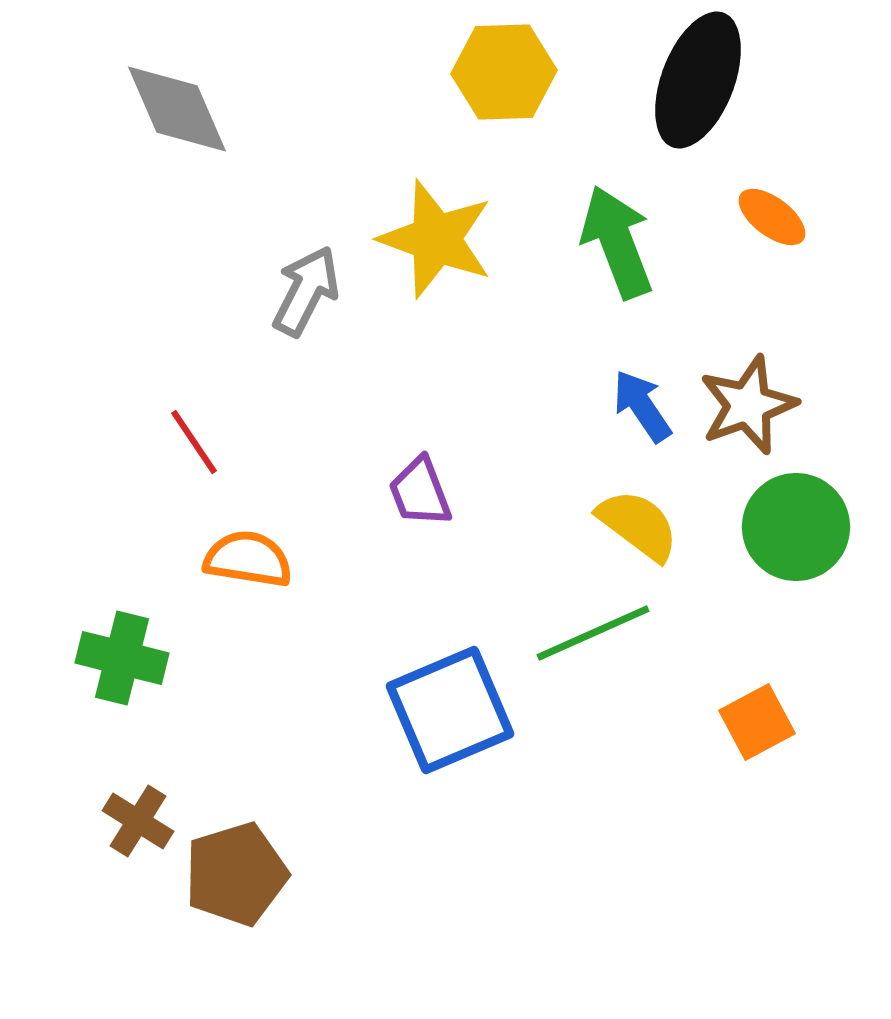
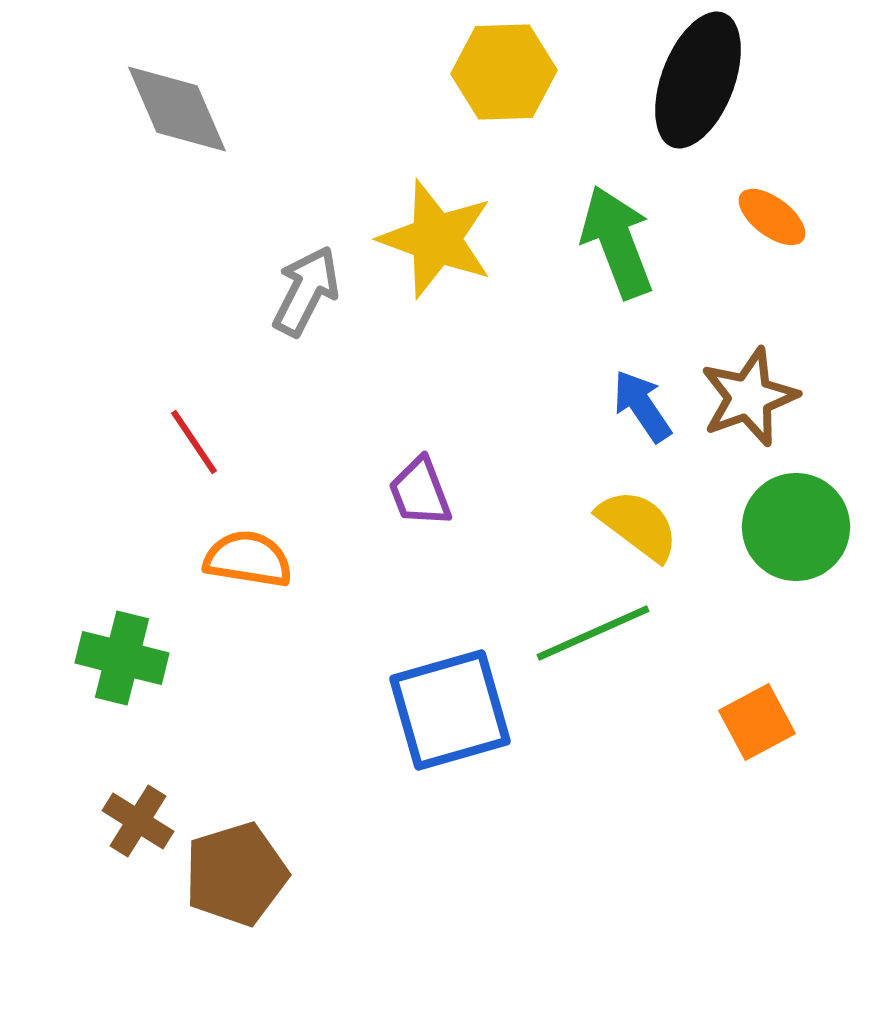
brown star: moved 1 px right, 8 px up
blue square: rotated 7 degrees clockwise
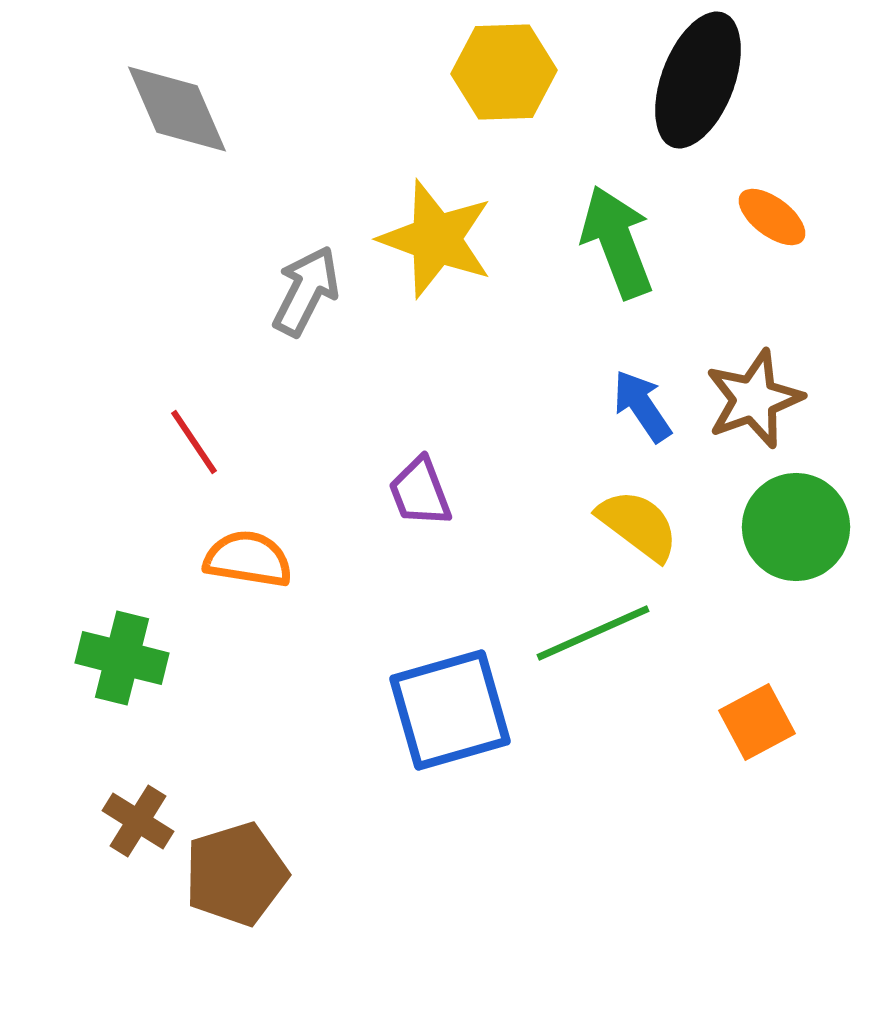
brown star: moved 5 px right, 2 px down
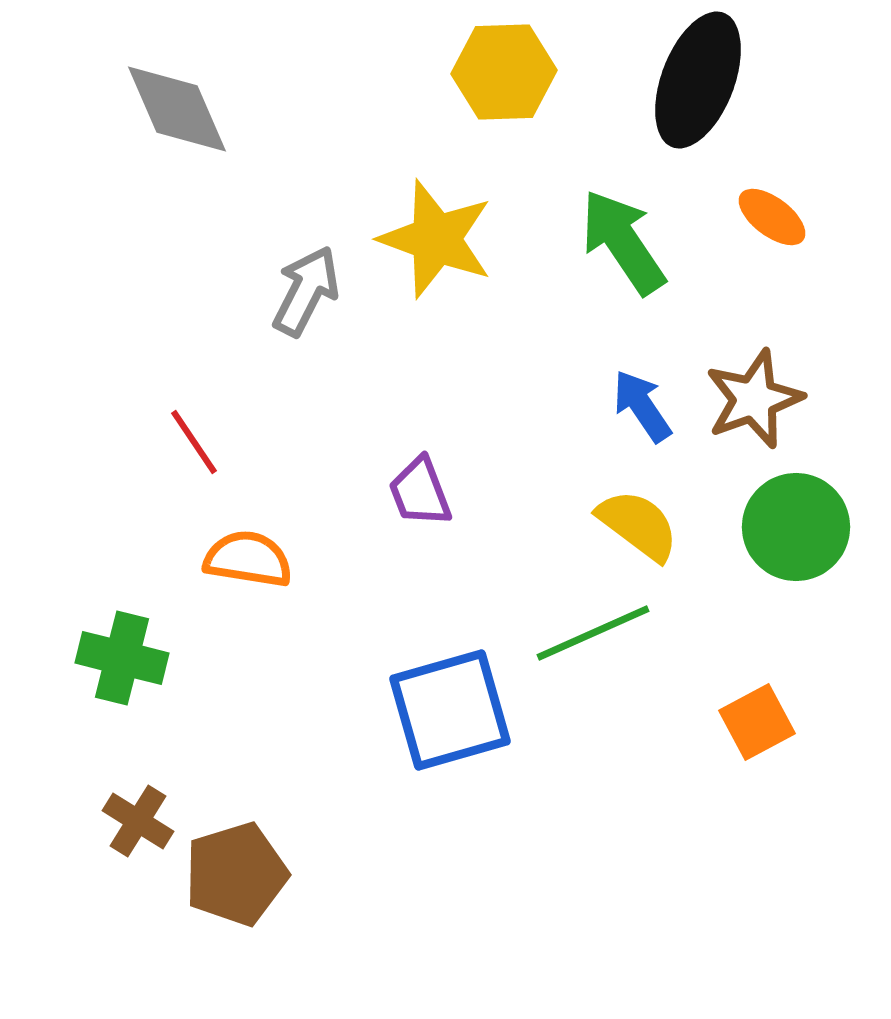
green arrow: moved 6 px right; rotated 13 degrees counterclockwise
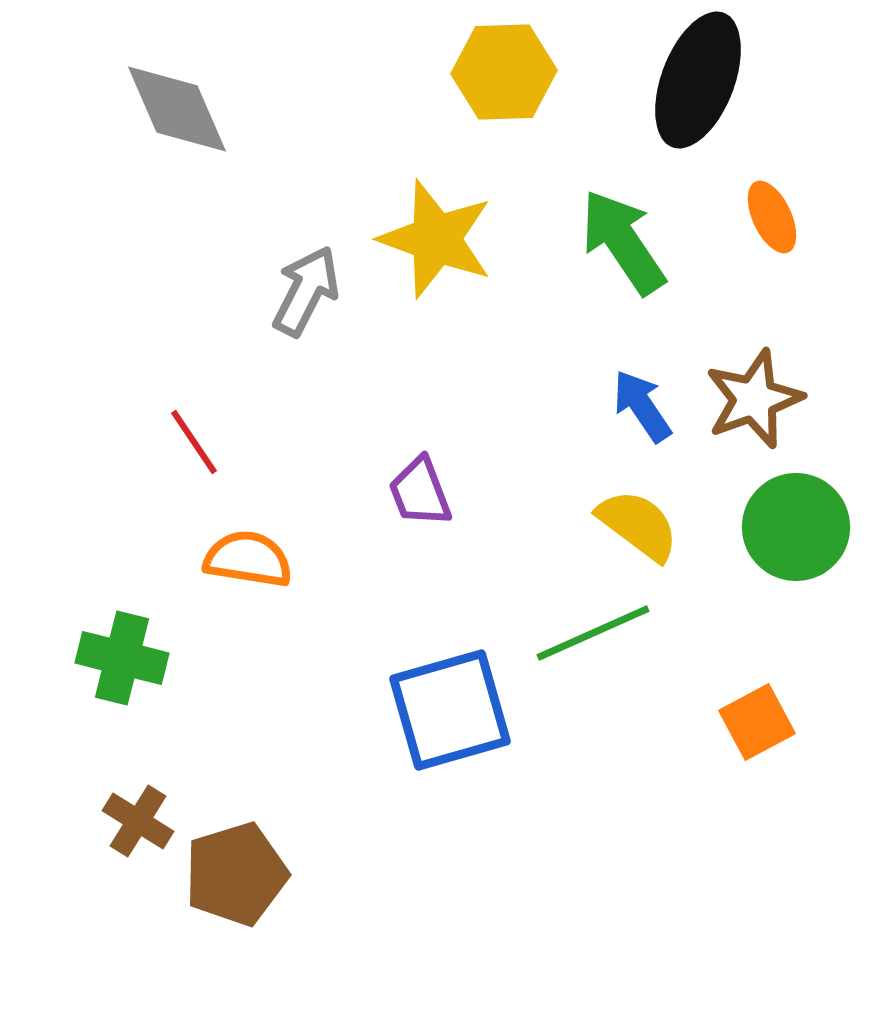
orange ellipse: rotated 28 degrees clockwise
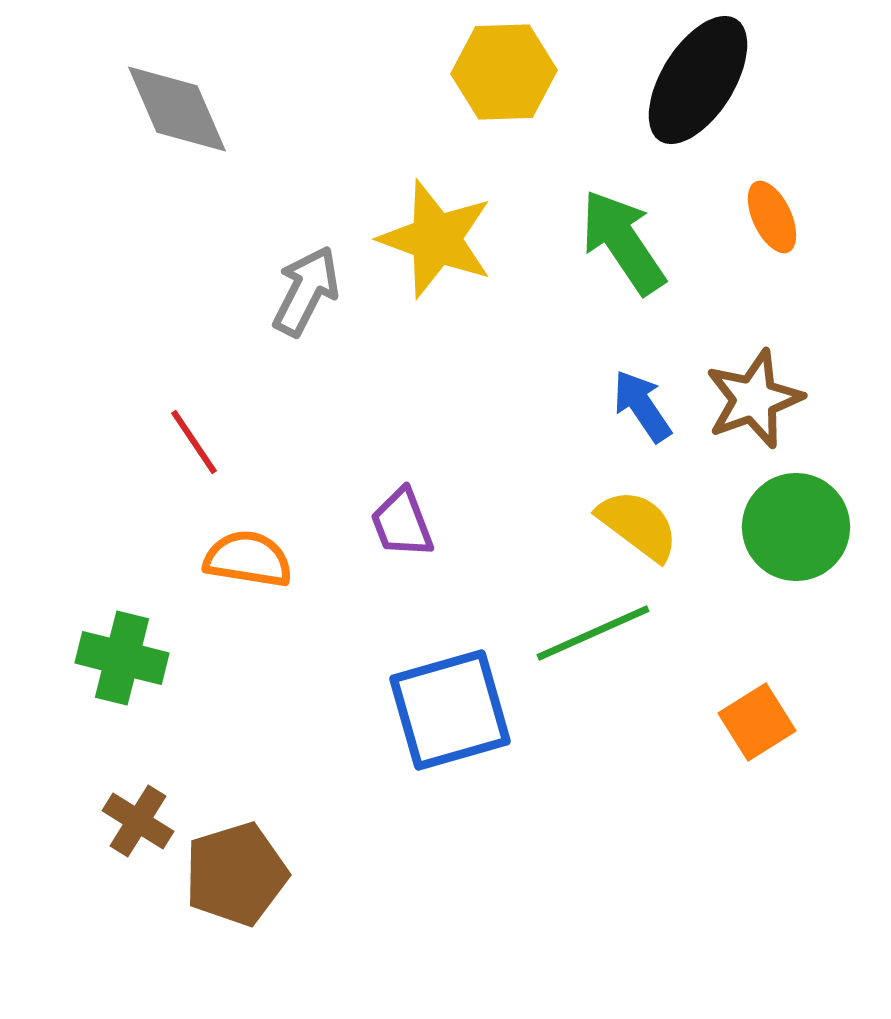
black ellipse: rotated 11 degrees clockwise
purple trapezoid: moved 18 px left, 31 px down
orange square: rotated 4 degrees counterclockwise
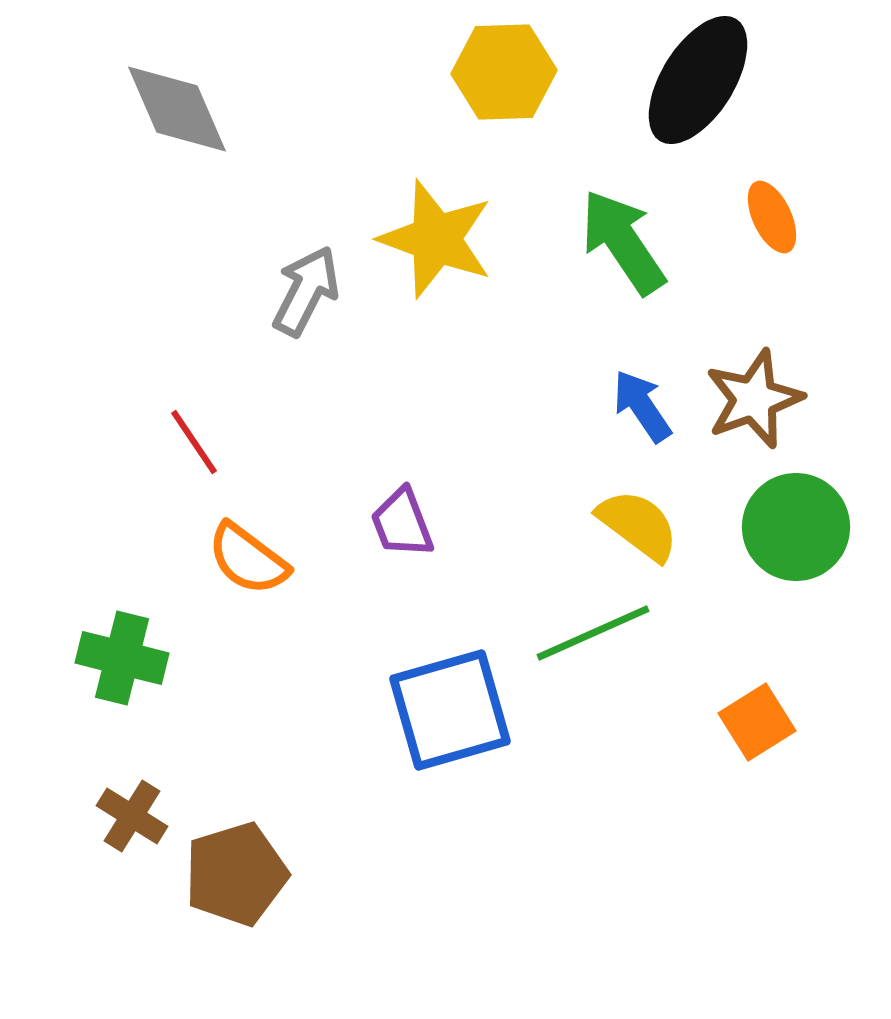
orange semicircle: rotated 152 degrees counterclockwise
brown cross: moved 6 px left, 5 px up
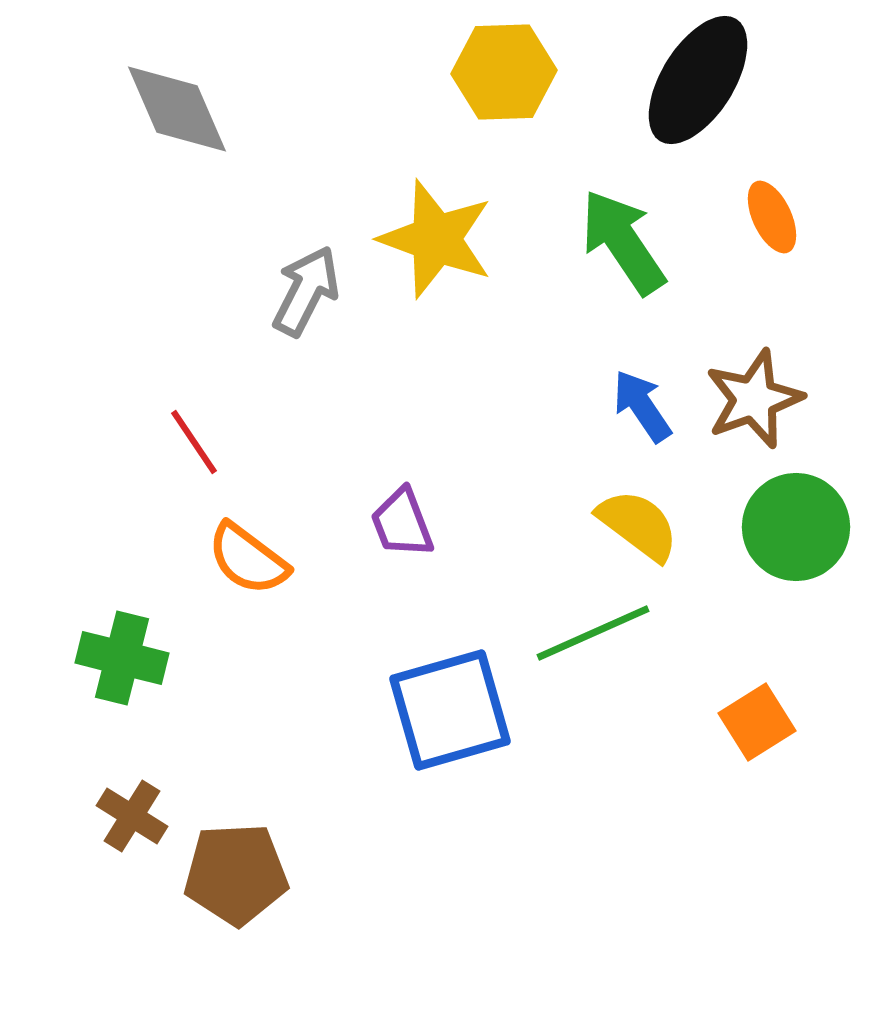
brown pentagon: rotated 14 degrees clockwise
